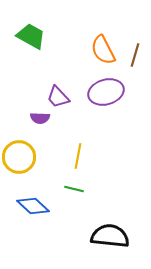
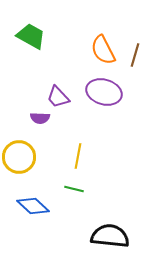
purple ellipse: moved 2 px left; rotated 32 degrees clockwise
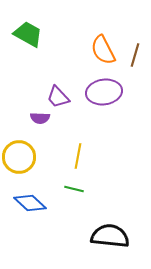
green trapezoid: moved 3 px left, 2 px up
purple ellipse: rotated 24 degrees counterclockwise
blue diamond: moved 3 px left, 3 px up
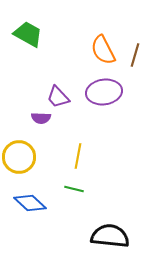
purple semicircle: moved 1 px right
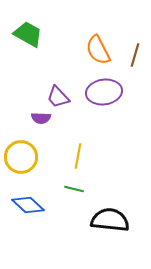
orange semicircle: moved 5 px left
yellow circle: moved 2 px right
blue diamond: moved 2 px left, 2 px down
black semicircle: moved 16 px up
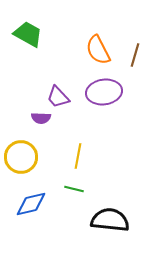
blue diamond: moved 3 px right, 1 px up; rotated 56 degrees counterclockwise
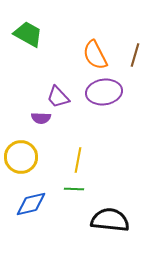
orange semicircle: moved 3 px left, 5 px down
yellow line: moved 4 px down
green line: rotated 12 degrees counterclockwise
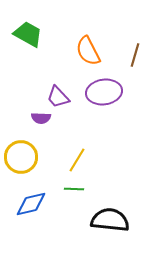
orange semicircle: moved 7 px left, 4 px up
yellow line: moved 1 px left; rotated 20 degrees clockwise
